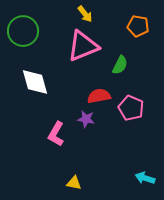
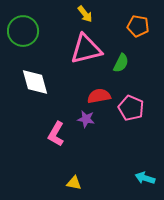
pink triangle: moved 3 px right, 3 px down; rotated 8 degrees clockwise
green semicircle: moved 1 px right, 2 px up
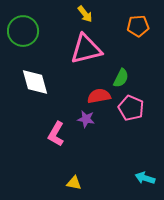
orange pentagon: rotated 15 degrees counterclockwise
green semicircle: moved 15 px down
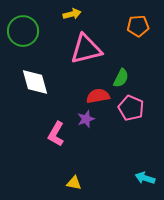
yellow arrow: moved 13 px left; rotated 66 degrees counterclockwise
red semicircle: moved 1 px left
purple star: rotated 30 degrees counterclockwise
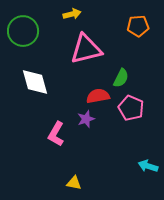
cyan arrow: moved 3 px right, 12 px up
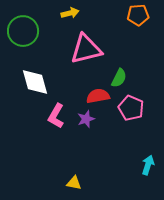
yellow arrow: moved 2 px left, 1 px up
orange pentagon: moved 11 px up
green semicircle: moved 2 px left
pink L-shape: moved 18 px up
cyan arrow: moved 1 px up; rotated 90 degrees clockwise
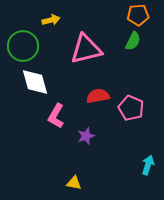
yellow arrow: moved 19 px left, 7 px down
green circle: moved 15 px down
green semicircle: moved 14 px right, 37 px up
purple star: moved 17 px down
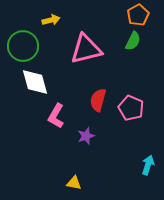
orange pentagon: rotated 25 degrees counterclockwise
red semicircle: moved 4 px down; rotated 65 degrees counterclockwise
